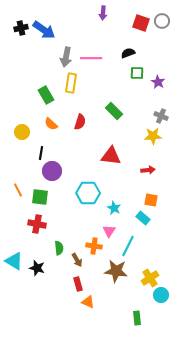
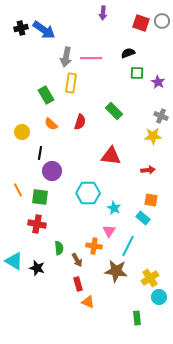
black line at (41, 153): moved 1 px left
cyan circle at (161, 295): moved 2 px left, 2 px down
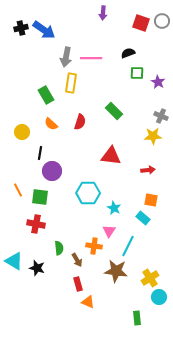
red cross at (37, 224): moved 1 px left
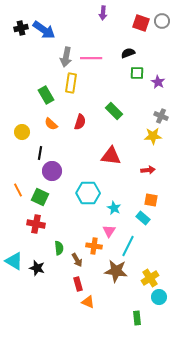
green square at (40, 197): rotated 18 degrees clockwise
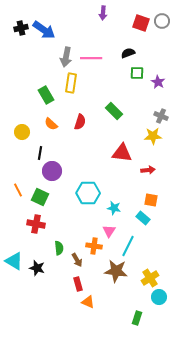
red triangle at (111, 156): moved 11 px right, 3 px up
cyan star at (114, 208): rotated 16 degrees counterclockwise
green rectangle at (137, 318): rotated 24 degrees clockwise
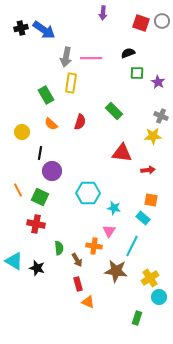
cyan line at (128, 246): moved 4 px right
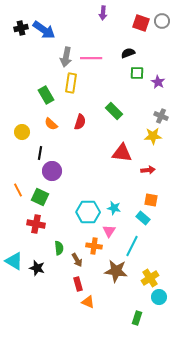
cyan hexagon at (88, 193): moved 19 px down
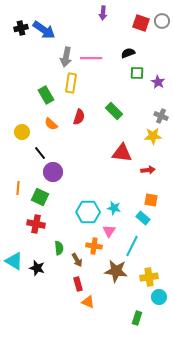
red semicircle at (80, 122): moved 1 px left, 5 px up
black line at (40, 153): rotated 48 degrees counterclockwise
purple circle at (52, 171): moved 1 px right, 1 px down
orange line at (18, 190): moved 2 px up; rotated 32 degrees clockwise
yellow cross at (150, 278): moved 1 px left, 1 px up; rotated 24 degrees clockwise
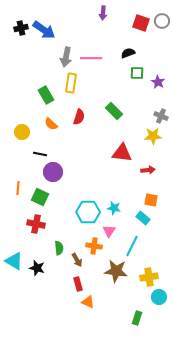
black line at (40, 153): moved 1 px down; rotated 40 degrees counterclockwise
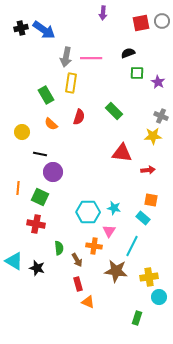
red square at (141, 23): rotated 30 degrees counterclockwise
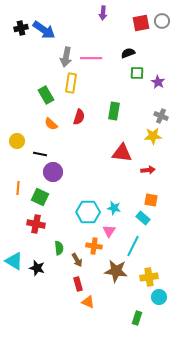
green rectangle at (114, 111): rotated 54 degrees clockwise
yellow circle at (22, 132): moved 5 px left, 9 px down
cyan line at (132, 246): moved 1 px right
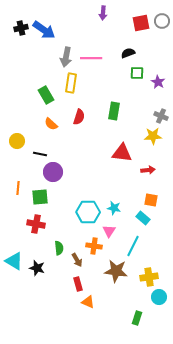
green square at (40, 197): rotated 30 degrees counterclockwise
